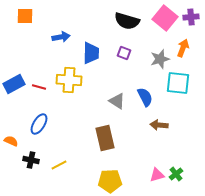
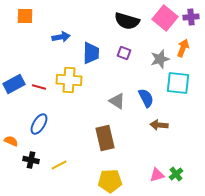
blue semicircle: moved 1 px right, 1 px down
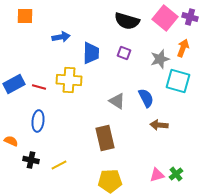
purple cross: moved 1 px left; rotated 21 degrees clockwise
cyan square: moved 2 px up; rotated 10 degrees clockwise
blue ellipse: moved 1 px left, 3 px up; rotated 25 degrees counterclockwise
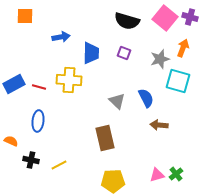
gray triangle: rotated 12 degrees clockwise
yellow pentagon: moved 3 px right
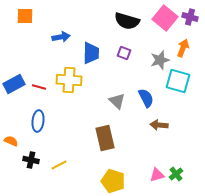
gray star: moved 1 px down
yellow pentagon: rotated 20 degrees clockwise
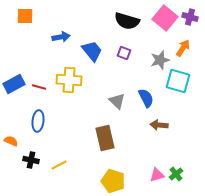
orange arrow: rotated 12 degrees clockwise
blue trapezoid: moved 1 px right, 2 px up; rotated 40 degrees counterclockwise
